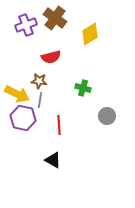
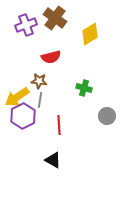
green cross: moved 1 px right
yellow arrow: moved 3 px down; rotated 120 degrees clockwise
purple hexagon: moved 2 px up; rotated 20 degrees clockwise
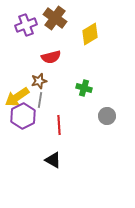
brown star: rotated 21 degrees counterclockwise
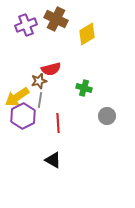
brown cross: moved 1 px right, 1 px down; rotated 10 degrees counterclockwise
yellow diamond: moved 3 px left
red semicircle: moved 12 px down
red line: moved 1 px left, 2 px up
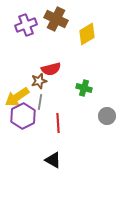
gray line: moved 2 px down
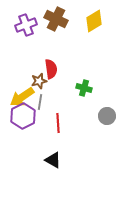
yellow diamond: moved 7 px right, 13 px up
red semicircle: rotated 84 degrees counterclockwise
yellow arrow: moved 5 px right
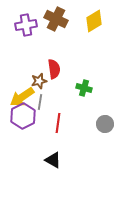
purple cross: rotated 10 degrees clockwise
red semicircle: moved 3 px right
gray circle: moved 2 px left, 8 px down
red line: rotated 12 degrees clockwise
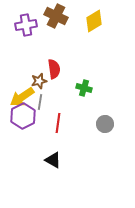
brown cross: moved 3 px up
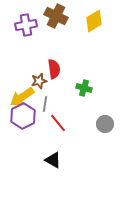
gray line: moved 5 px right, 2 px down
red line: rotated 48 degrees counterclockwise
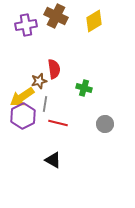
red line: rotated 36 degrees counterclockwise
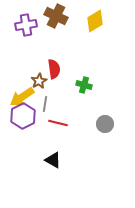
yellow diamond: moved 1 px right
brown star: rotated 14 degrees counterclockwise
green cross: moved 3 px up
